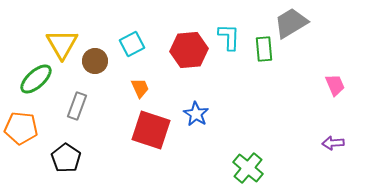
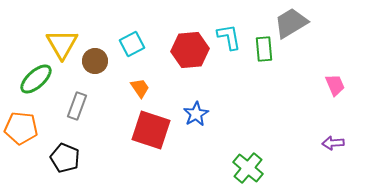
cyan L-shape: rotated 12 degrees counterclockwise
red hexagon: moved 1 px right
orange trapezoid: rotated 10 degrees counterclockwise
blue star: rotated 10 degrees clockwise
black pentagon: moved 1 px left; rotated 12 degrees counterclockwise
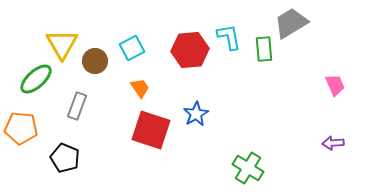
cyan square: moved 4 px down
green cross: rotated 8 degrees counterclockwise
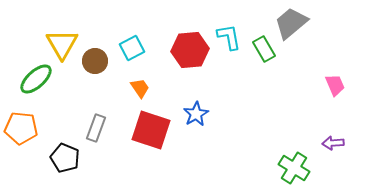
gray trapezoid: rotated 9 degrees counterclockwise
green rectangle: rotated 25 degrees counterclockwise
gray rectangle: moved 19 px right, 22 px down
green cross: moved 46 px right
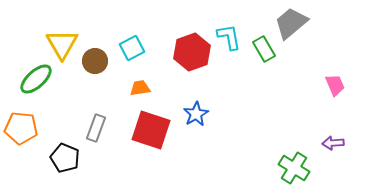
red hexagon: moved 2 px right, 2 px down; rotated 15 degrees counterclockwise
orange trapezoid: rotated 65 degrees counterclockwise
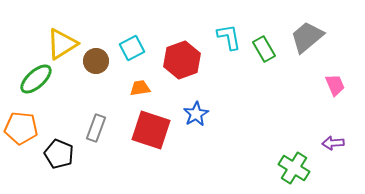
gray trapezoid: moved 16 px right, 14 px down
yellow triangle: rotated 28 degrees clockwise
red hexagon: moved 10 px left, 8 px down
brown circle: moved 1 px right
black pentagon: moved 6 px left, 4 px up
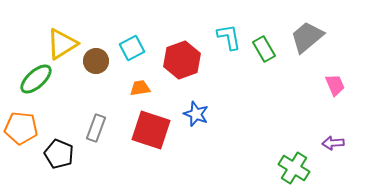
blue star: rotated 20 degrees counterclockwise
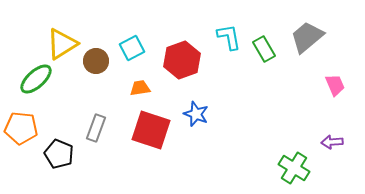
purple arrow: moved 1 px left, 1 px up
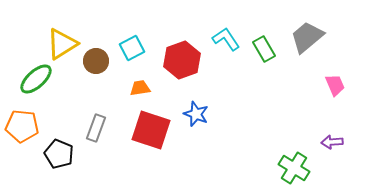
cyan L-shape: moved 3 px left, 2 px down; rotated 24 degrees counterclockwise
orange pentagon: moved 1 px right, 2 px up
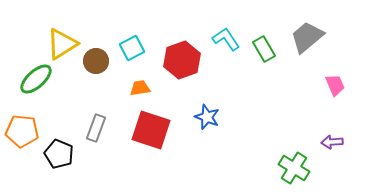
blue star: moved 11 px right, 3 px down
orange pentagon: moved 5 px down
